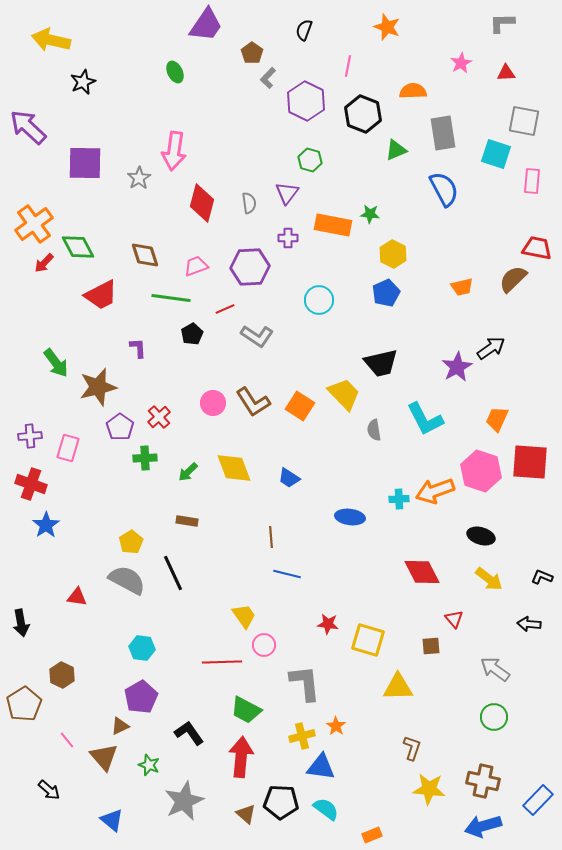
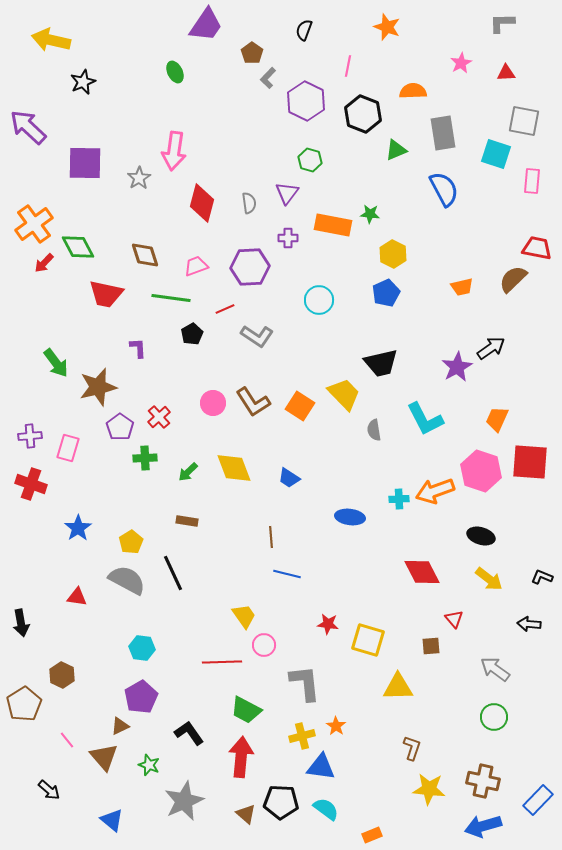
red trapezoid at (101, 295): moved 5 px right, 1 px up; rotated 39 degrees clockwise
blue star at (46, 525): moved 32 px right, 3 px down
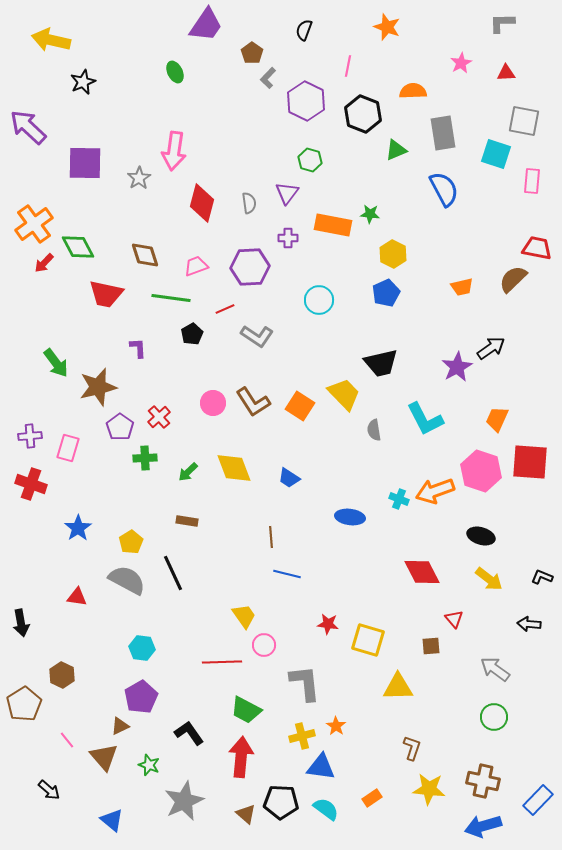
cyan cross at (399, 499): rotated 24 degrees clockwise
orange rectangle at (372, 835): moved 37 px up; rotated 12 degrees counterclockwise
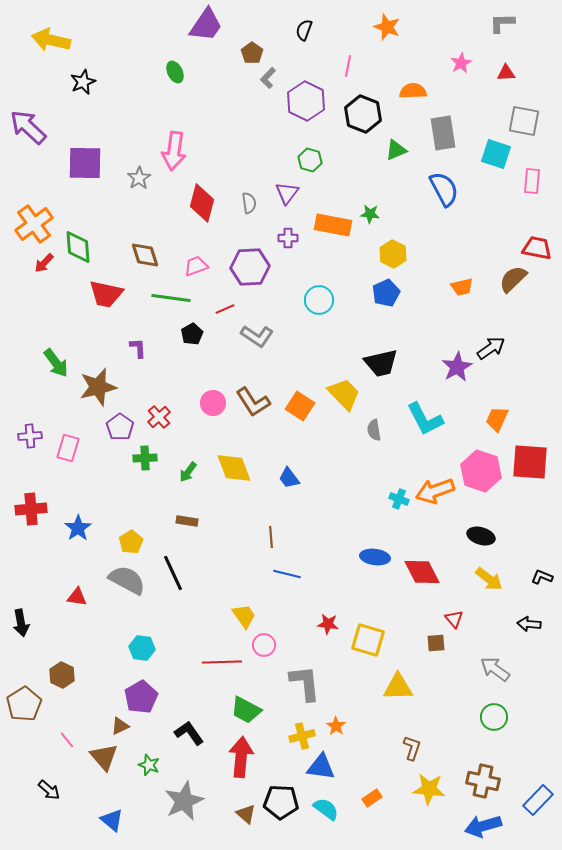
green diamond at (78, 247): rotated 24 degrees clockwise
green arrow at (188, 472): rotated 10 degrees counterclockwise
blue trapezoid at (289, 478): rotated 20 degrees clockwise
red cross at (31, 484): moved 25 px down; rotated 24 degrees counterclockwise
blue ellipse at (350, 517): moved 25 px right, 40 px down
brown square at (431, 646): moved 5 px right, 3 px up
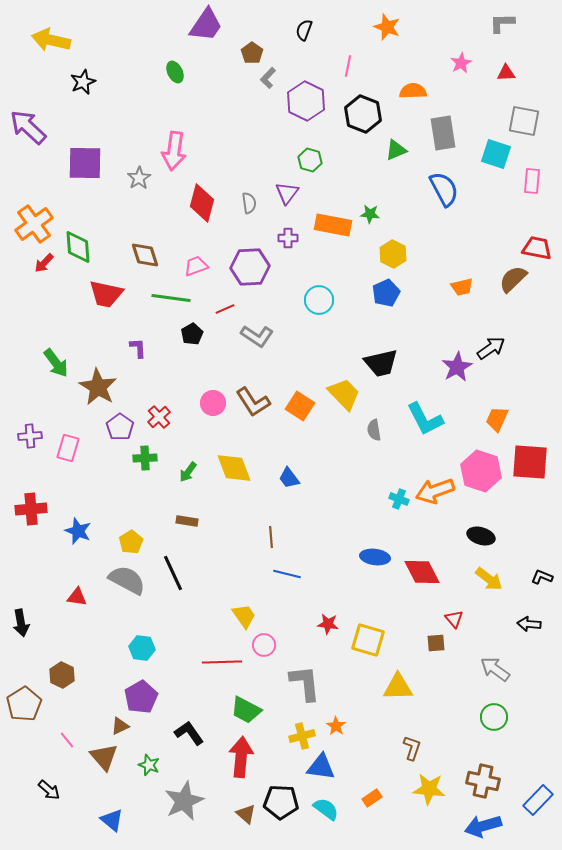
brown star at (98, 387): rotated 27 degrees counterclockwise
blue star at (78, 528): moved 3 px down; rotated 16 degrees counterclockwise
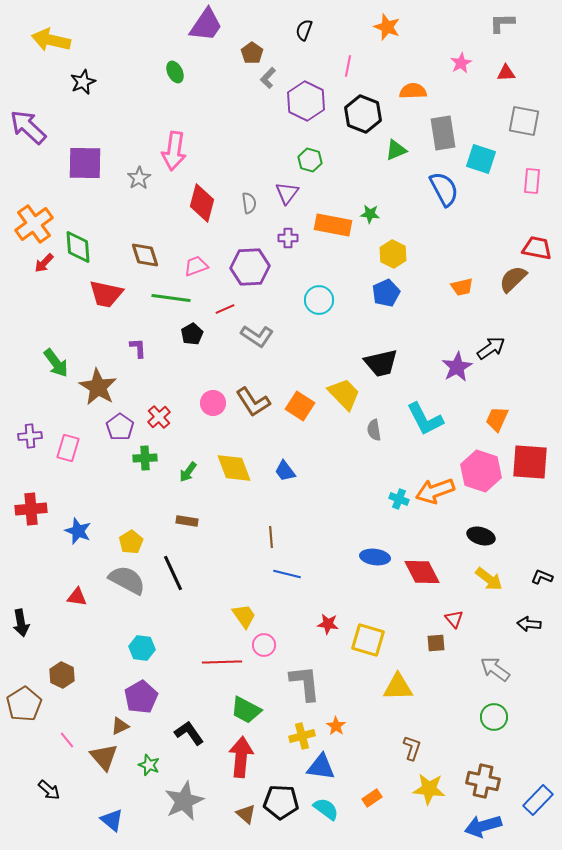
cyan square at (496, 154): moved 15 px left, 5 px down
blue trapezoid at (289, 478): moved 4 px left, 7 px up
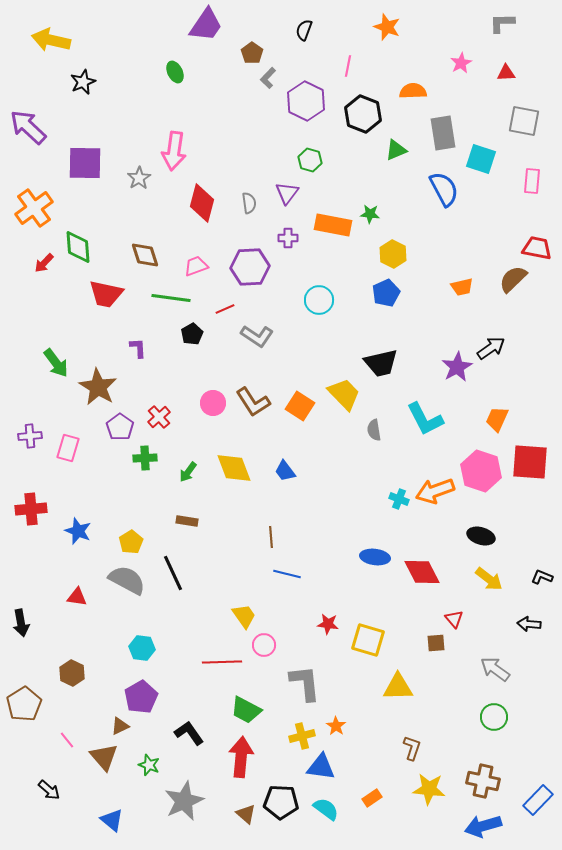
orange cross at (34, 224): moved 16 px up
brown hexagon at (62, 675): moved 10 px right, 2 px up
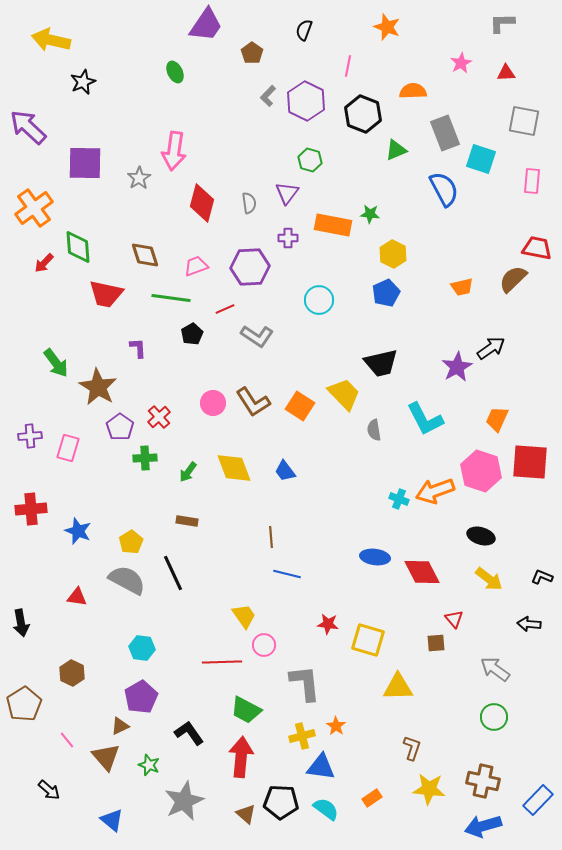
gray L-shape at (268, 78): moved 18 px down
gray rectangle at (443, 133): moved 2 px right; rotated 12 degrees counterclockwise
brown triangle at (104, 757): moved 2 px right
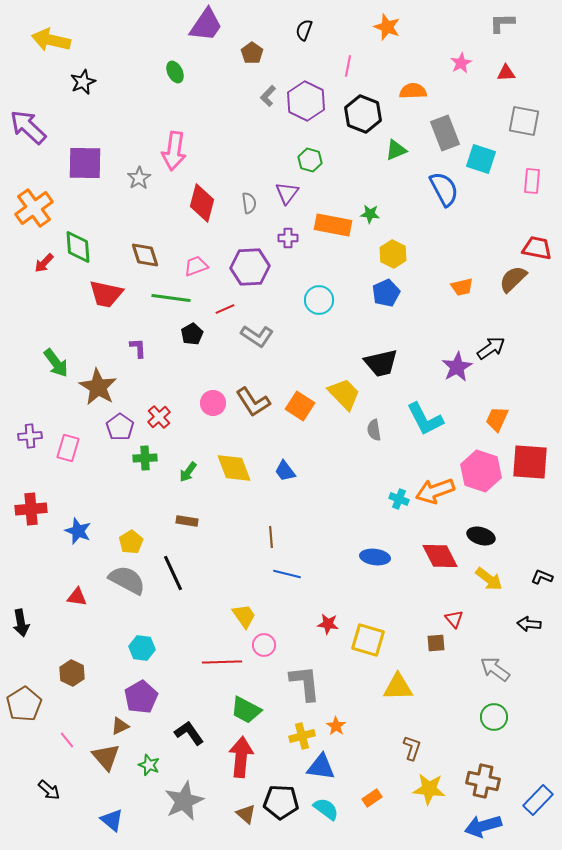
red diamond at (422, 572): moved 18 px right, 16 px up
